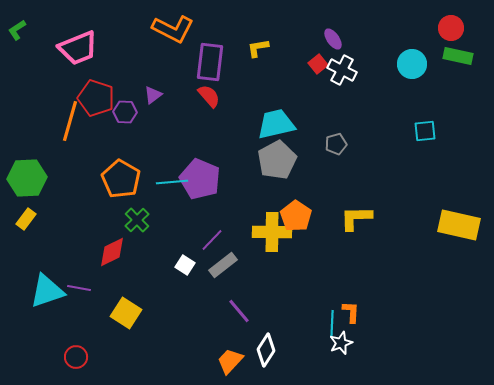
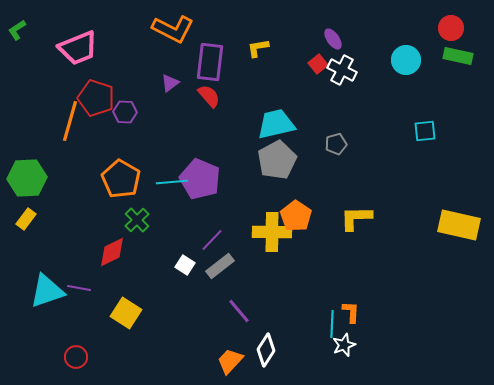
cyan circle at (412, 64): moved 6 px left, 4 px up
purple triangle at (153, 95): moved 17 px right, 12 px up
gray rectangle at (223, 265): moved 3 px left, 1 px down
white star at (341, 343): moved 3 px right, 2 px down
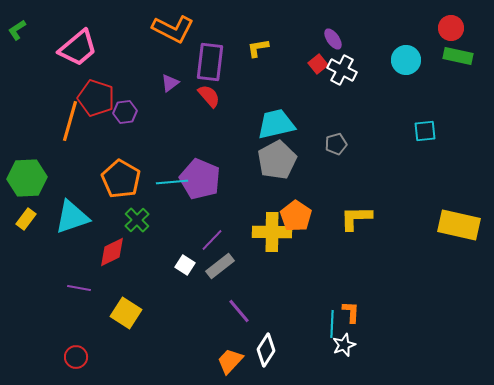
pink trapezoid at (78, 48): rotated 18 degrees counterclockwise
purple hexagon at (125, 112): rotated 10 degrees counterclockwise
cyan triangle at (47, 291): moved 25 px right, 74 px up
